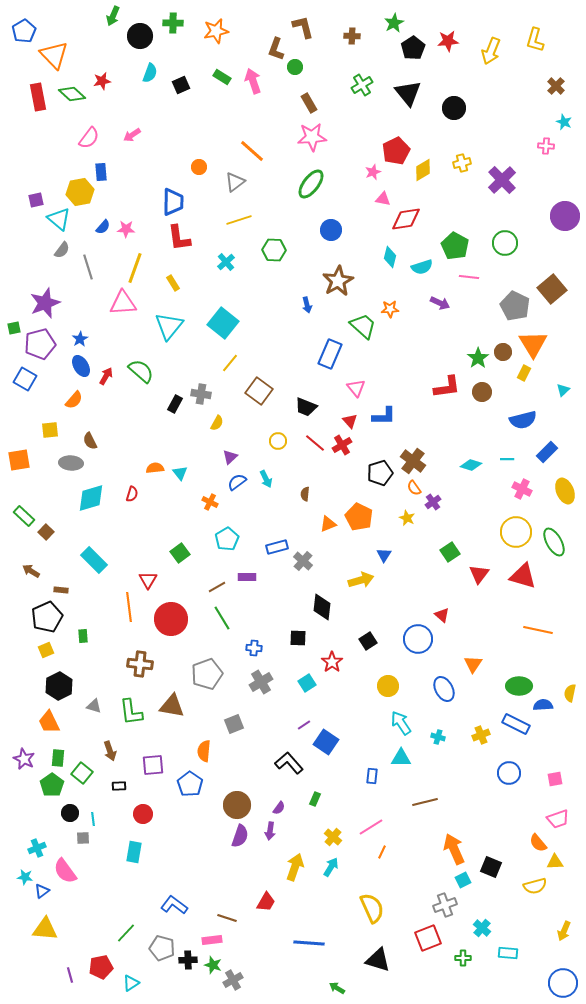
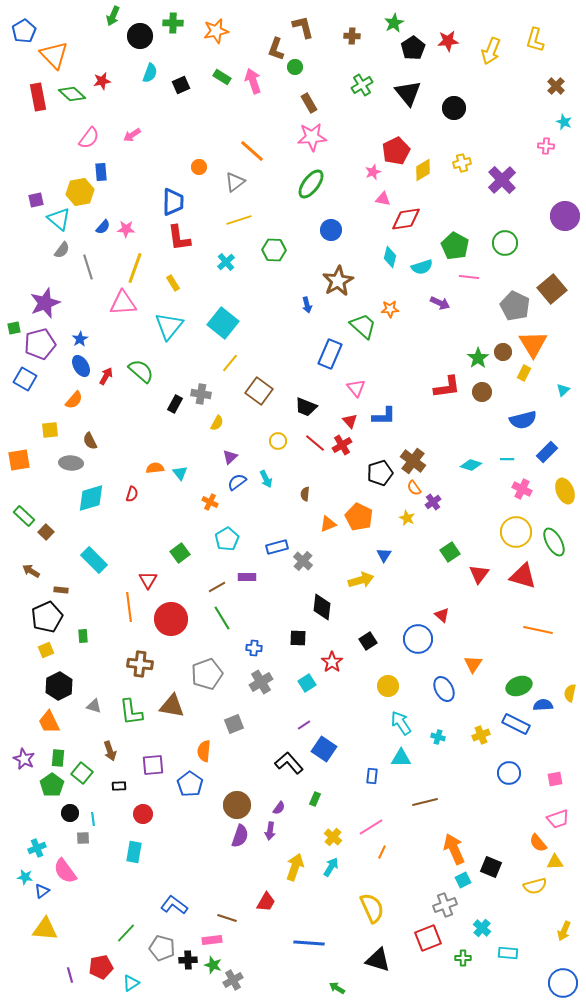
green ellipse at (519, 686): rotated 20 degrees counterclockwise
blue square at (326, 742): moved 2 px left, 7 px down
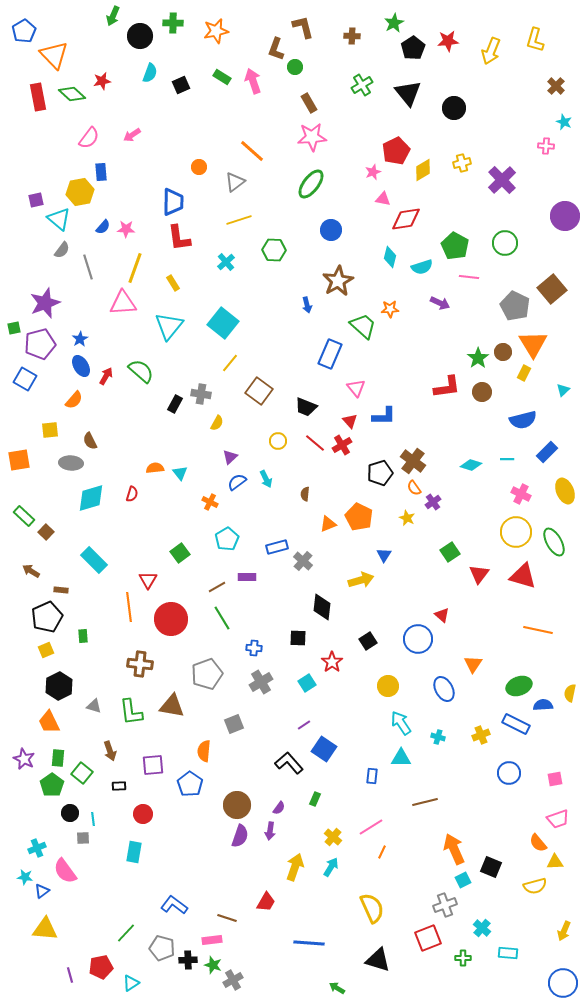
pink cross at (522, 489): moved 1 px left, 5 px down
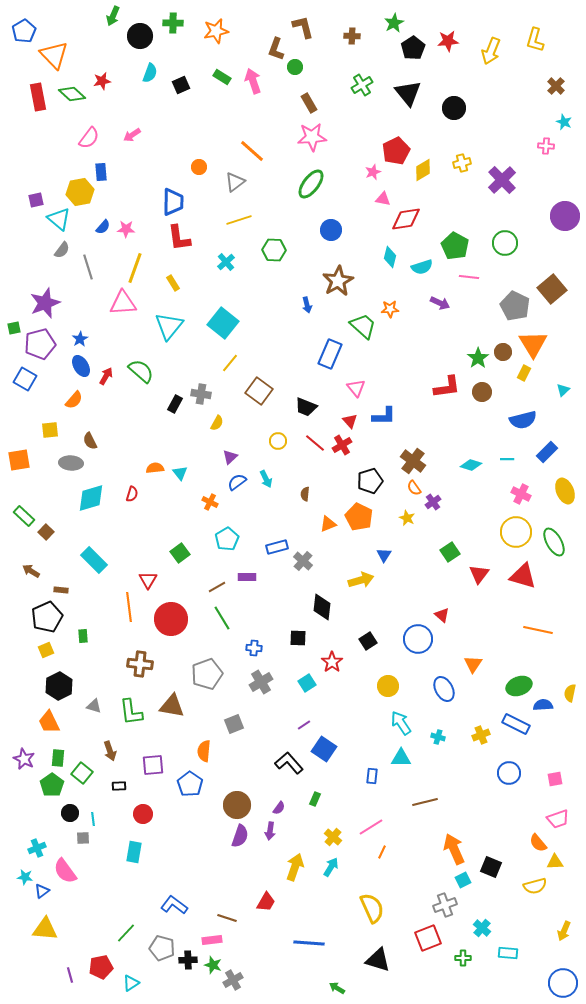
black pentagon at (380, 473): moved 10 px left, 8 px down
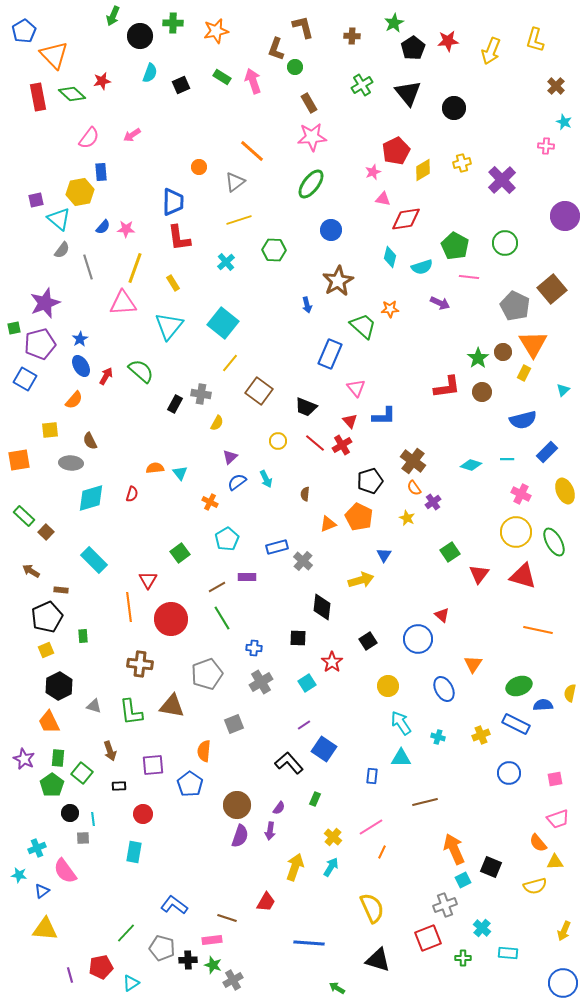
cyan star at (25, 877): moved 6 px left, 2 px up
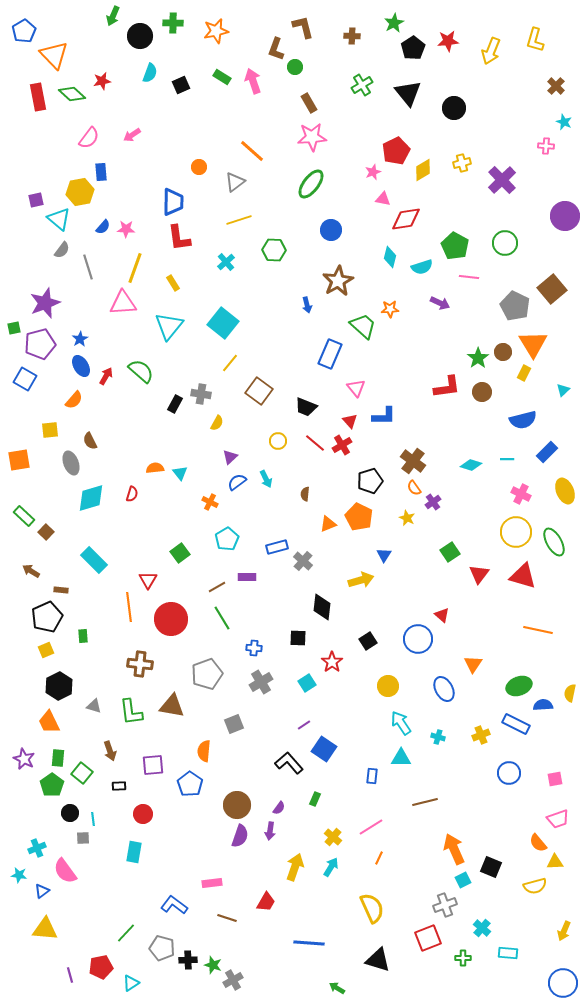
gray ellipse at (71, 463): rotated 65 degrees clockwise
orange line at (382, 852): moved 3 px left, 6 px down
pink rectangle at (212, 940): moved 57 px up
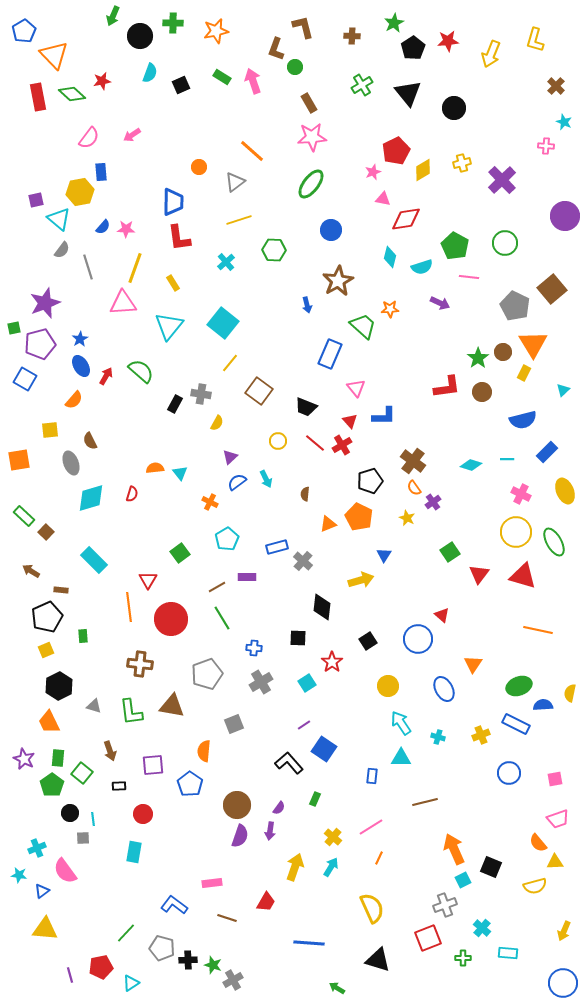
yellow arrow at (491, 51): moved 3 px down
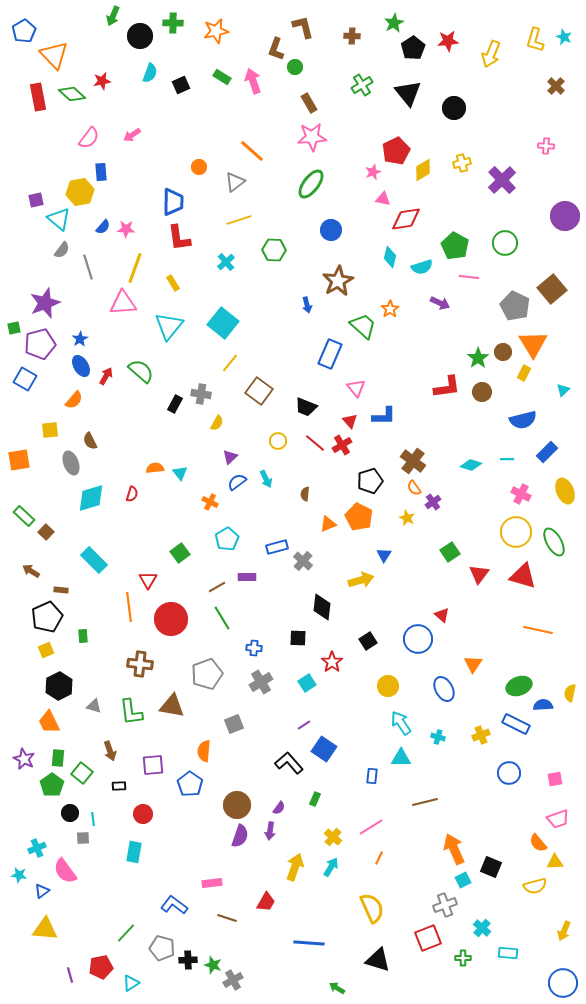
cyan star at (564, 122): moved 85 px up
orange star at (390, 309): rotated 30 degrees counterclockwise
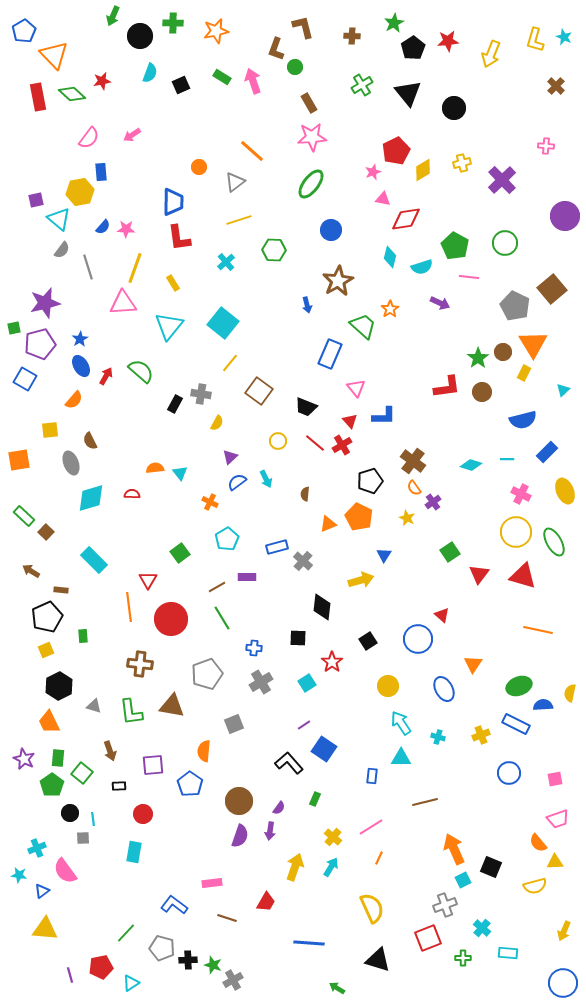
purple star at (45, 303): rotated 8 degrees clockwise
red semicircle at (132, 494): rotated 105 degrees counterclockwise
brown circle at (237, 805): moved 2 px right, 4 px up
